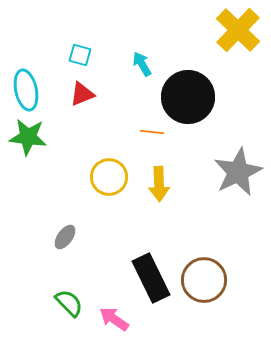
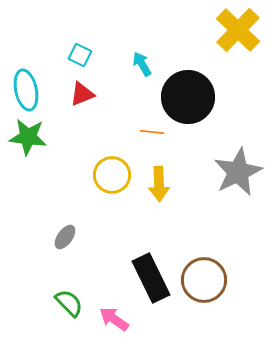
cyan square: rotated 10 degrees clockwise
yellow circle: moved 3 px right, 2 px up
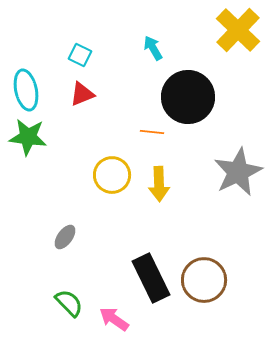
cyan arrow: moved 11 px right, 16 px up
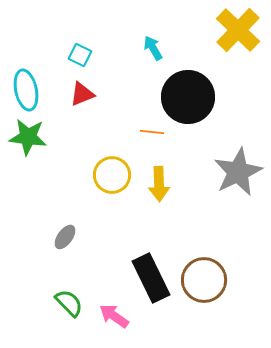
pink arrow: moved 3 px up
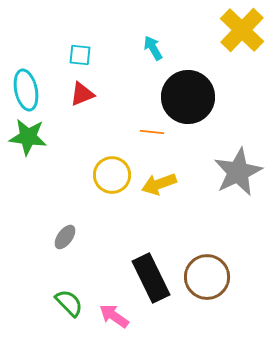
yellow cross: moved 4 px right
cyan square: rotated 20 degrees counterclockwise
yellow arrow: rotated 72 degrees clockwise
brown circle: moved 3 px right, 3 px up
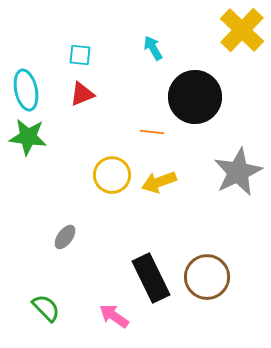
black circle: moved 7 px right
yellow arrow: moved 2 px up
green semicircle: moved 23 px left, 5 px down
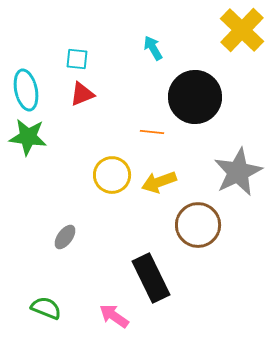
cyan square: moved 3 px left, 4 px down
brown circle: moved 9 px left, 52 px up
green semicircle: rotated 24 degrees counterclockwise
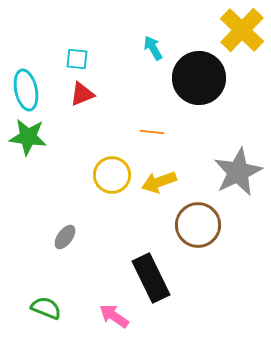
black circle: moved 4 px right, 19 px up
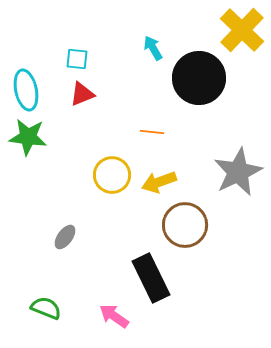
brown circle: moved 13 px left
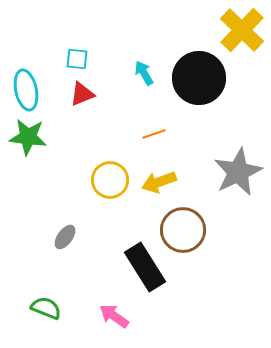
cyan arrow: moved 9 px left, 25 px down
orange line: moved 2 px right, 2 px down; rotated 25 degrees counterclockwise
yellow circle: moved 2 px left, 5 px down
brown circle: moved 2 px left, 5 px down
black rectangle: moved 6 px left, 11 px up; rotated 6 degrees counterclockwise
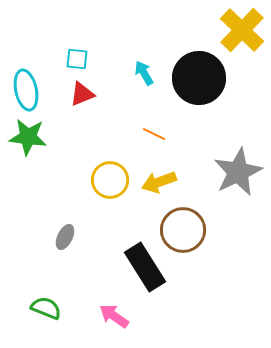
orange line: rotated 45 degrees clockwise
gray ellipse: rotated 10 degrees counterclockwise
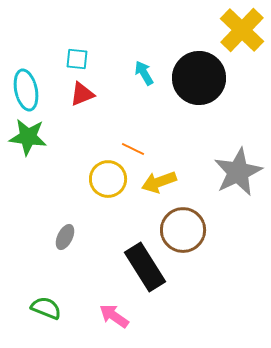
orange line: moved 21 px left, 15 px down
yellow circle: moved 2 px left, 1 px up
